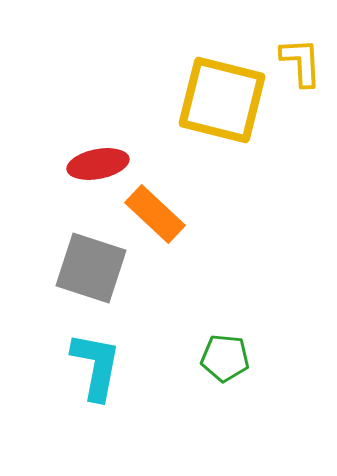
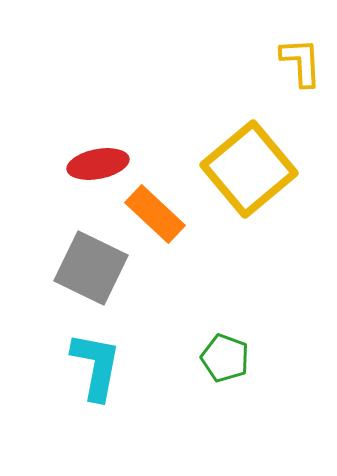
yellow square: moved 27 px right, 69 px down; rotated 36 degrees clockwise
gray square: rotated 8 degrees clockwise
green pentagon: rotated 15 degrees clockwise
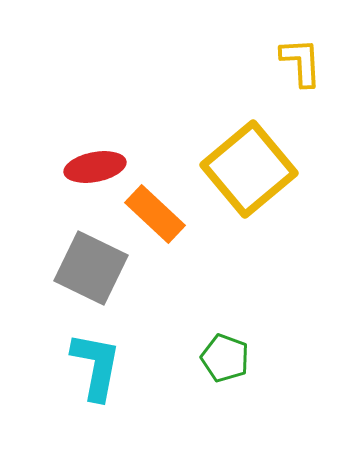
red ellipse: moved 3 px left, 3 px down
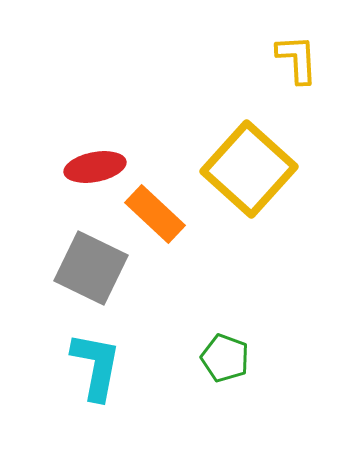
yellow L-shape: moved 4 px left, 3 px up
yellow square: rotated 8 degrees counterclockwise
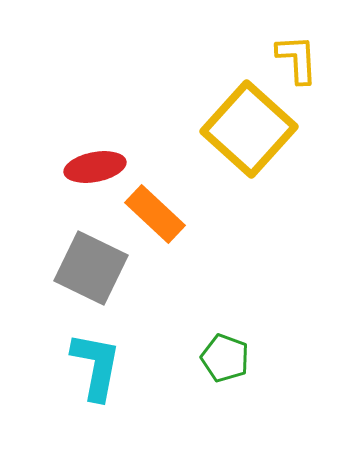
yellow square: moved 40 px up
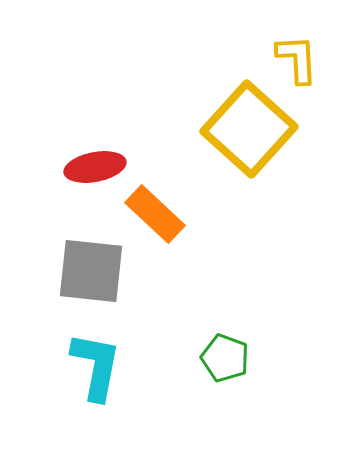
gray square: moved 3 px down; rotated 20 degrees counterclockwise
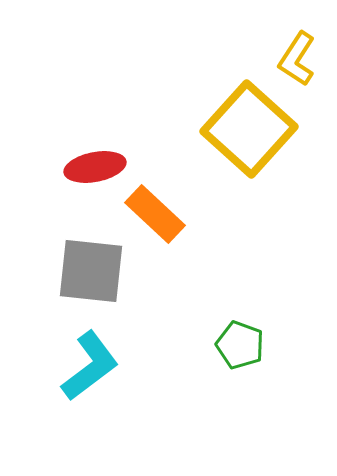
yellow L-shape: rotated 144 degrees counterclockwise
green pentagon: moved 15 px right, 13 px up
cyan L-shape: moved 6 px left; rotated 42 degrees clockwise
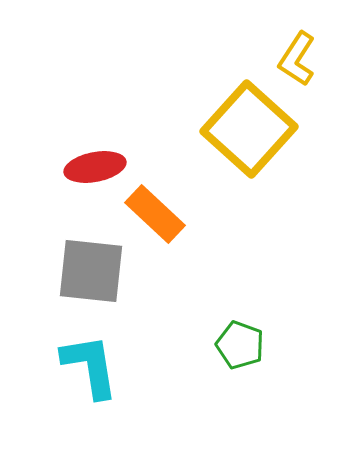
cyan L-shape: rotated 62 degrees counterclockwise
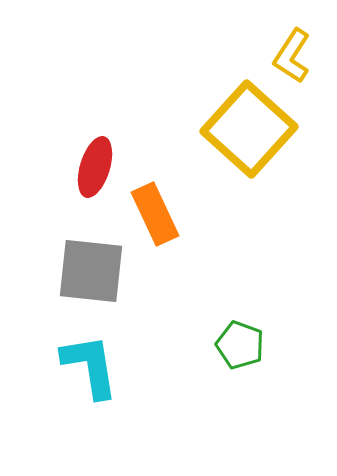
yellow L-shape: moved 5 px left, 3 px up
red ellipse: rotated 62 degrees counterclockwise
orange rectangle: rotated 22 degrees clockwise
